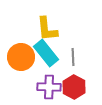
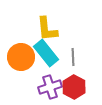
purple cross: moved 1 px right; rotated 20 degrees counterclockwise
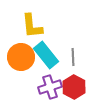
yellow L-shape: moved 15 px left, 3 px up
cyan rectangle: moved 2 px down
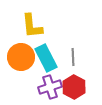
cyan rectangle: moved 3 px down; rotated 12 degrees clockwise
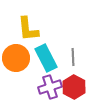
yellow L-shape: moved 4 px left, 3 px down
orange circle: moved 5 px left, 1 px down
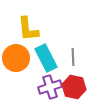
red hexagon: rotated 15 degrees counterclockwise
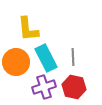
orange circle: moved 4 px down
purple cross: moved 6 px left
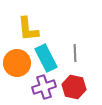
gray line: moved 2 px right, 4 px up
orange circle: moved 1 px right, 1 px down
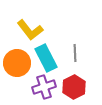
yellow L-shape: moved 2 px right, 1 px down; rotated 32 degrees counterclockwise
red hexagon: rotated 20 degrees clockwise
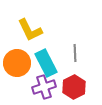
yellow L-shape: rotated 12 degrees clockwise
cyan rectangle: moved 5 px down
